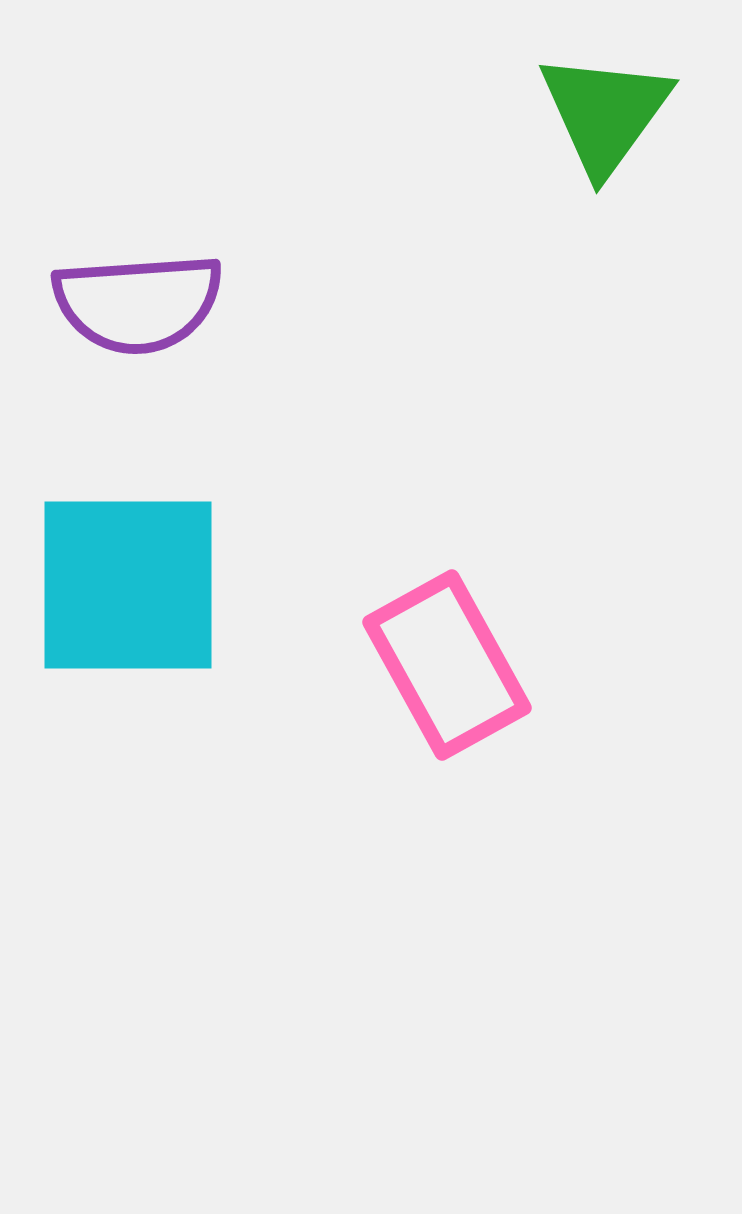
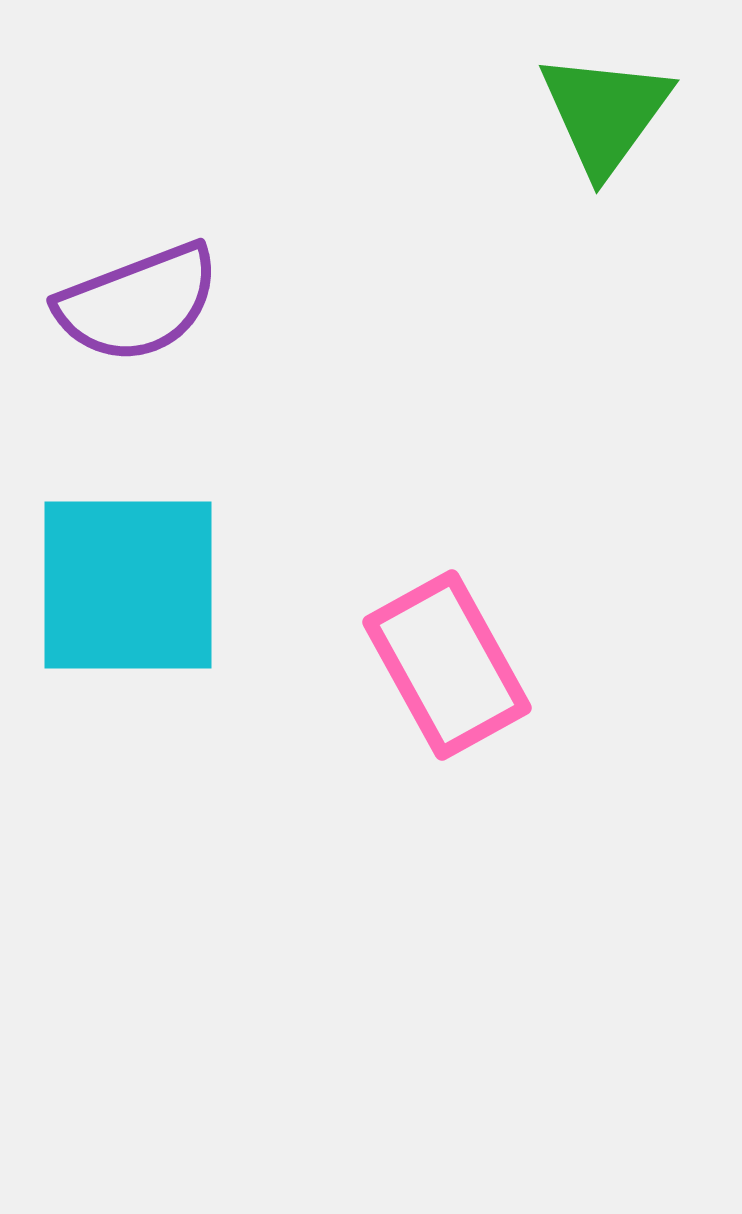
purple semicircle: rotated 17 degrees counterclockwise
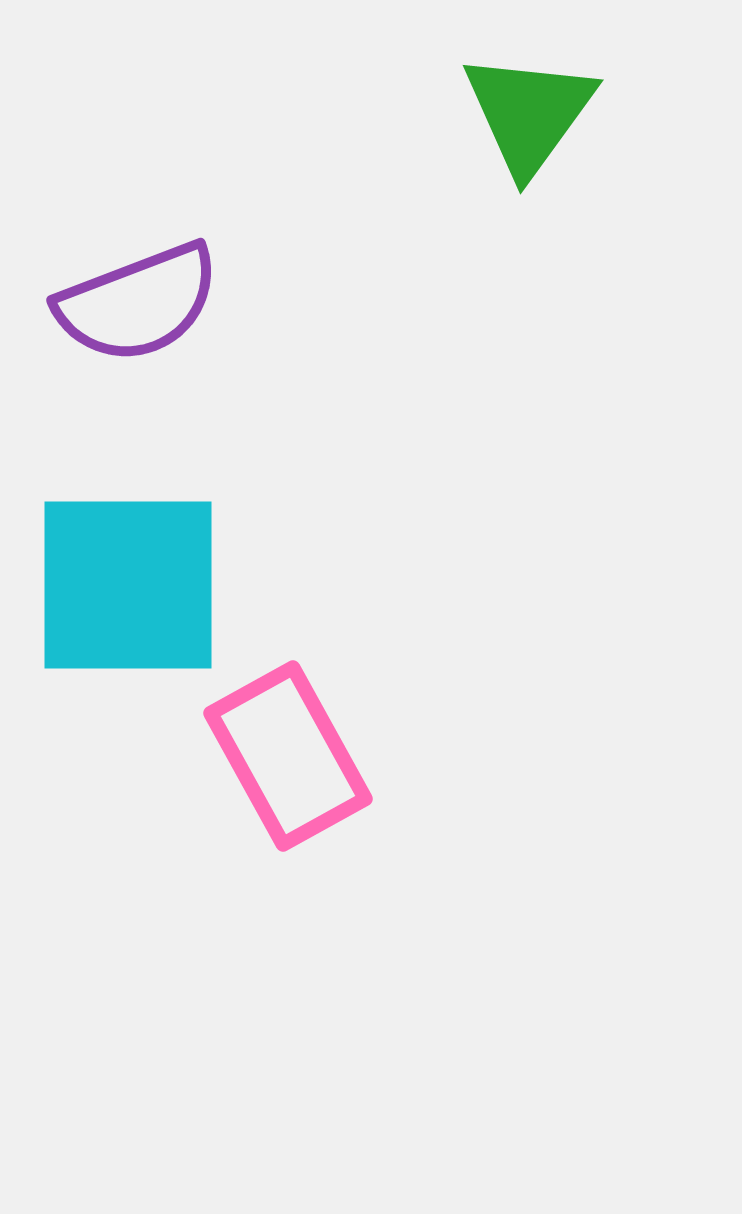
green triangle: moved 76 px left
pink rectangle: moved 159 px left, 91 px down
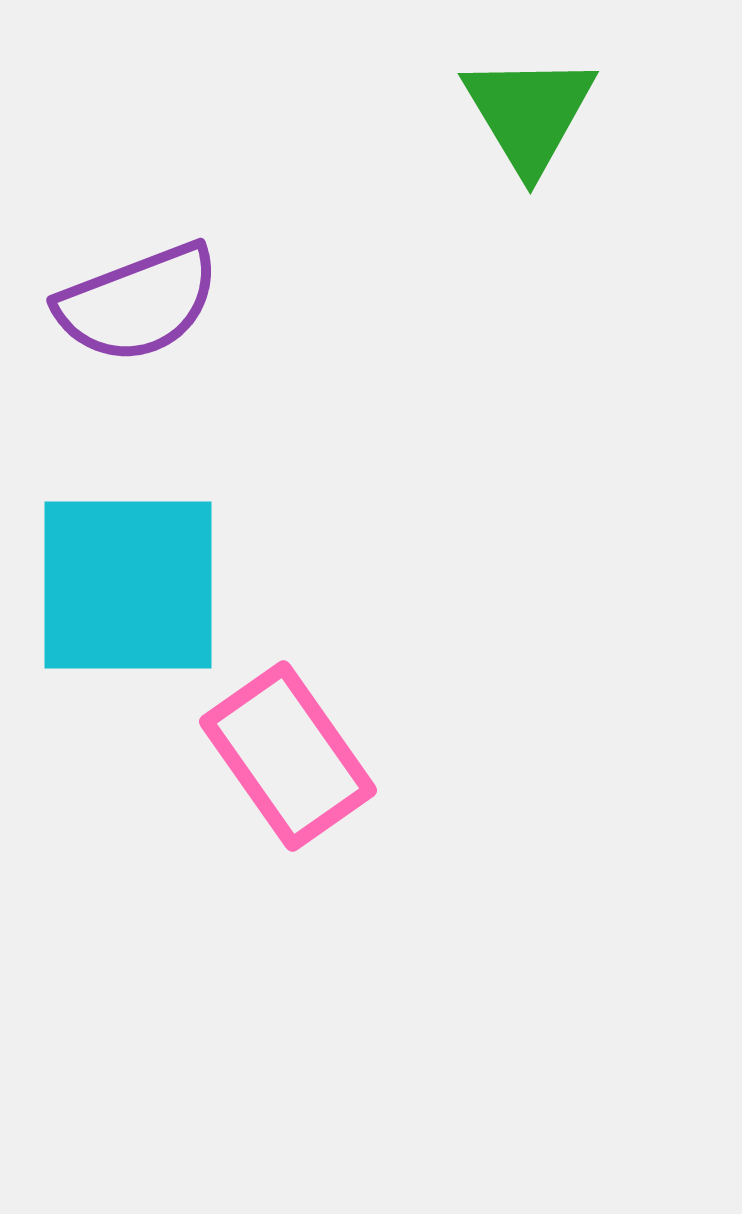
green triangle: rotated 7 degrees counterclockwise
pink rectangle: rotated 6 degrees counterclockwise
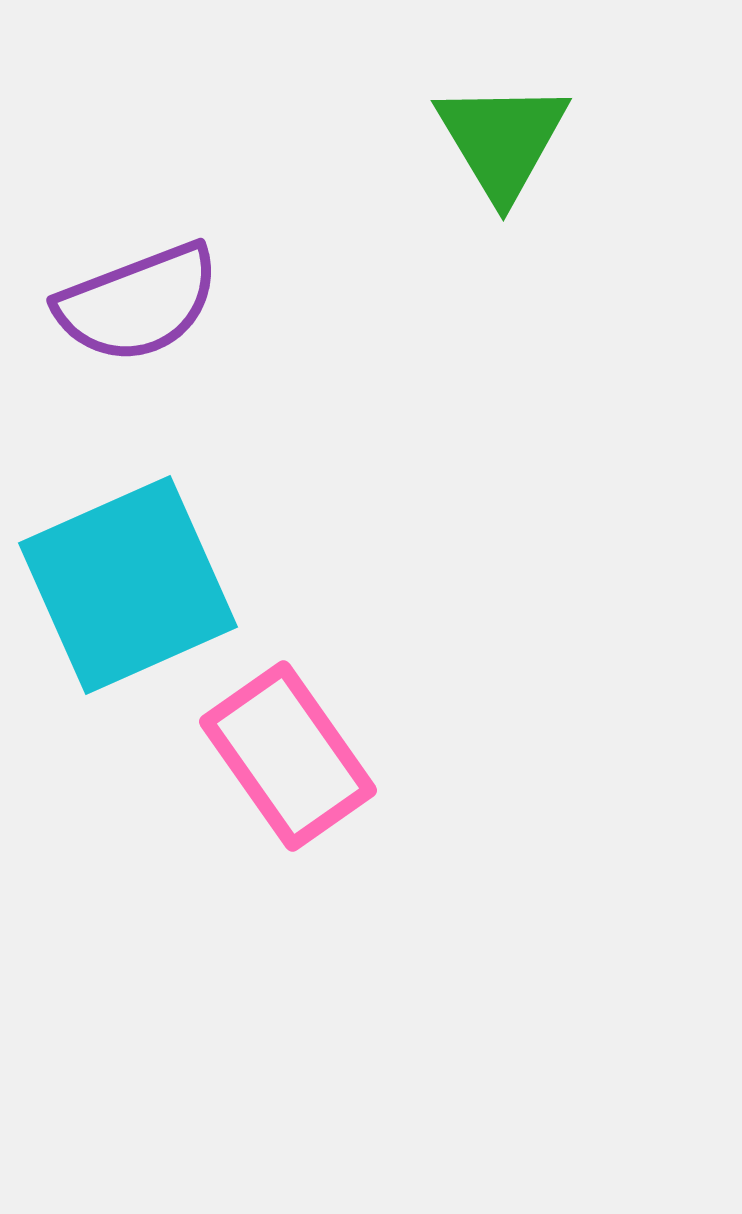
green triangle: moved 27 px left, 27 px down
cyan square: rotated 24 degrees counterclockwise
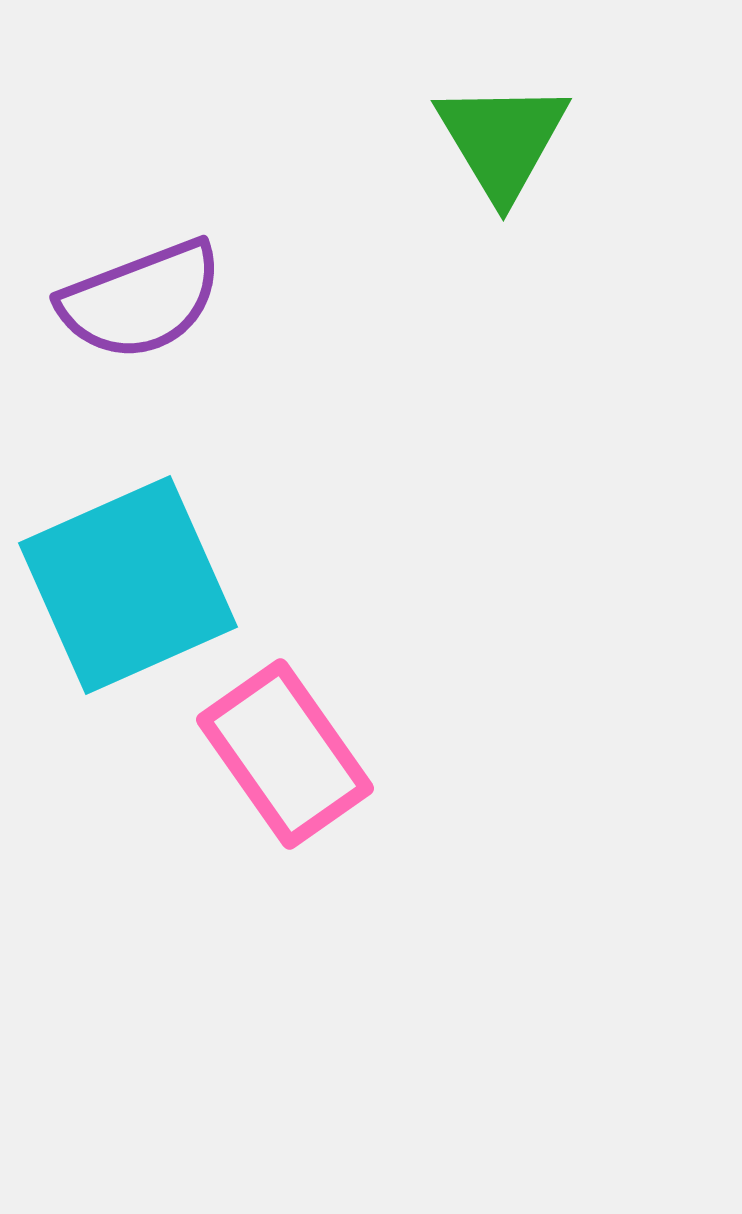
purple semicircle: moved 3 px right, 3 px up
pink rectangle: moved 3 px left, 2 px up
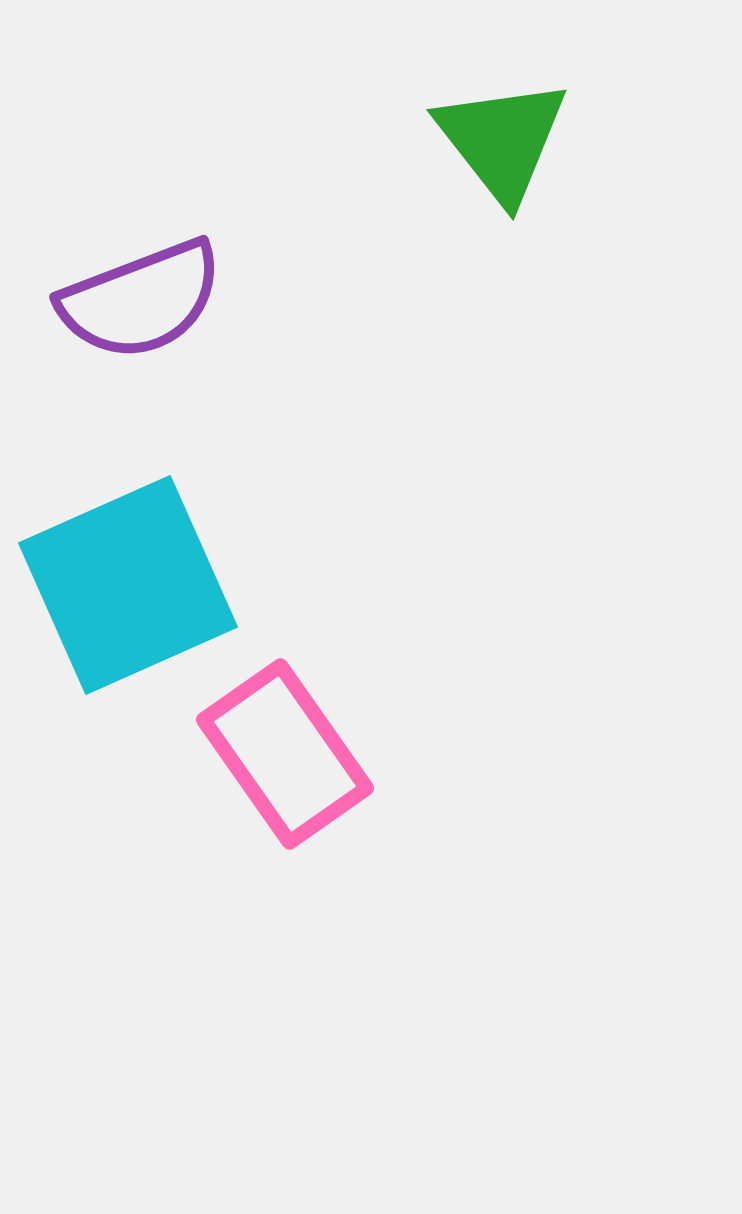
green triangle: rotated 7 degrees counterclockwise
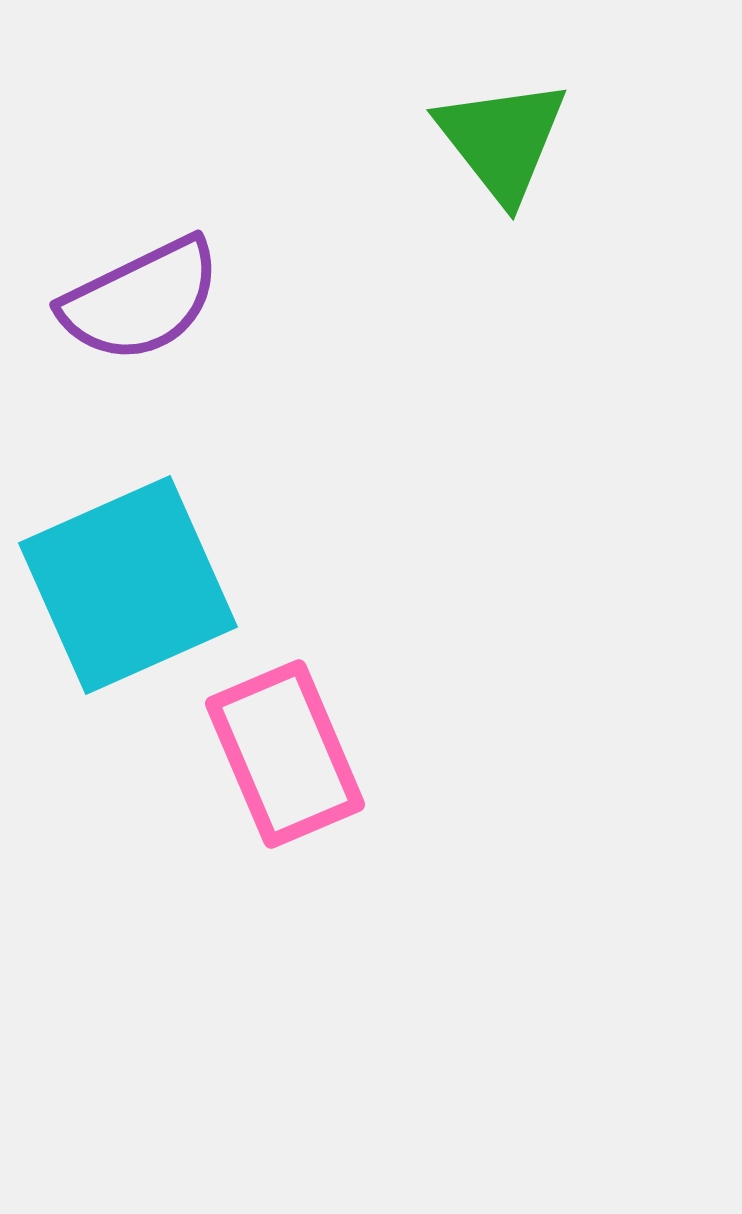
purple semicircle: rotated 5 degrees counterclockwise
pink rectangle: rotated 12 degrees clockwise
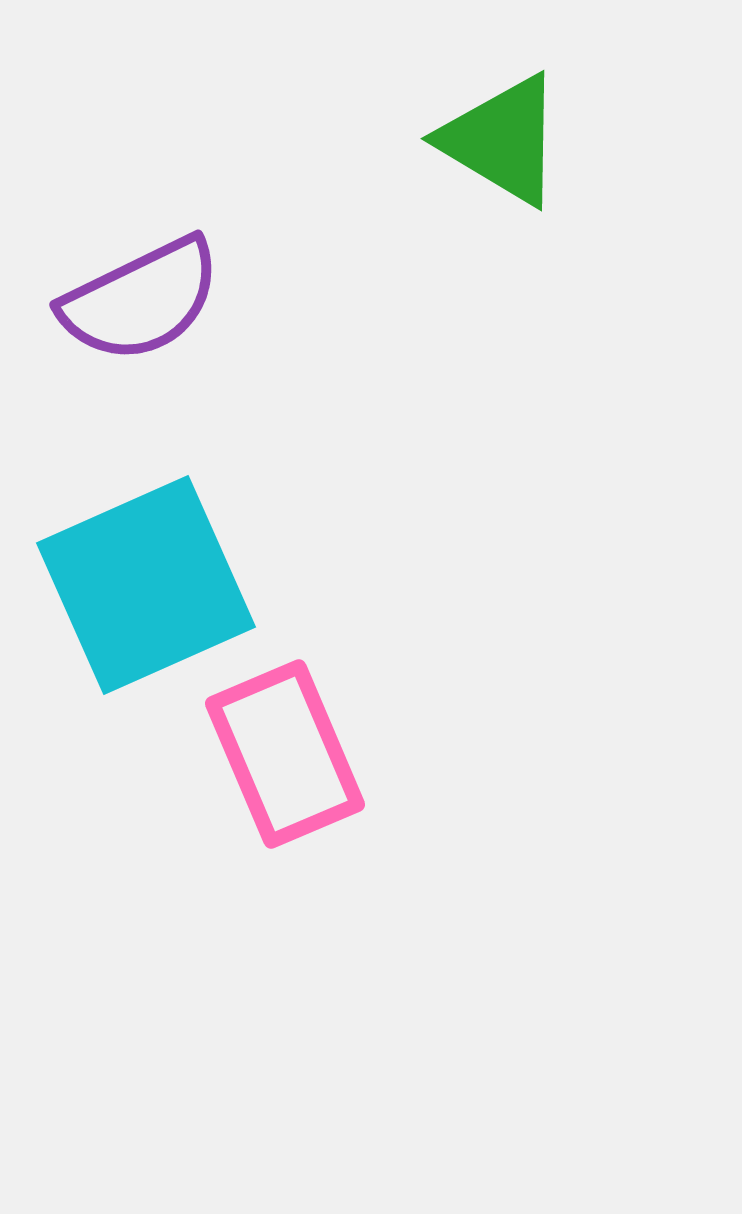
green triangle: rotated 21 degrees counterclockwise
cyan square: moved 18 px right
